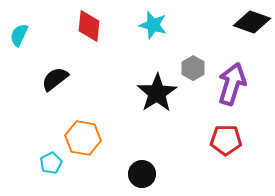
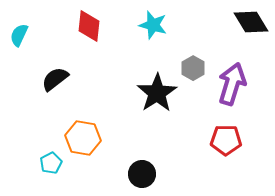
black diamond: moved 1 px left; rotated 39 degrees clockwise
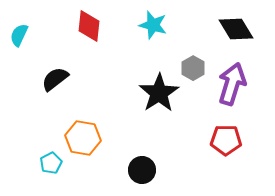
black diamond: moved 15 px left, 7 px down
black star: moved 2 px right
black circle: moved 4 px up
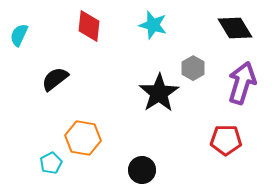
black diamond: moved 1 px left, 1 px up
purple arrow: moved 10 px right, 1 px up
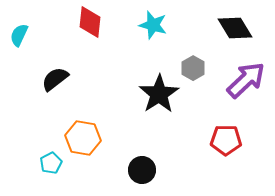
red diamond: moved 1 px right, 4 px up
purple arrow: moved 4 px right, 3 px up; rotated 30 degrees clockwise
black star: moved 1 px down
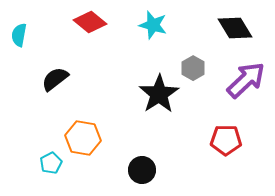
red diamond: rotated 56 degrees counterclockwise
cyan semicircle: rotated 15 degrees counterclockwise
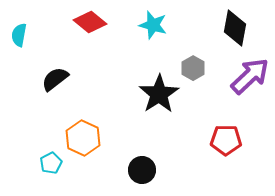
black diamond: rotated 42 degrees clockwise
purple arrow: moved 4 px right, 4 px up
orange hexagon: rotated 16 degrees clockwise
